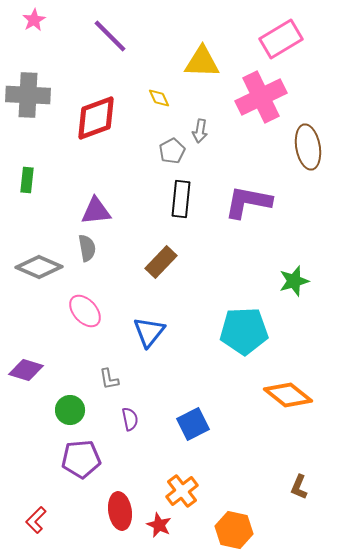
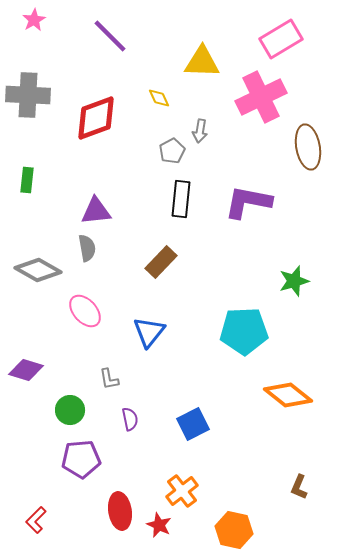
gray diamond: moved 1 px left, 3 px down; rotated 6 degrees clockwise
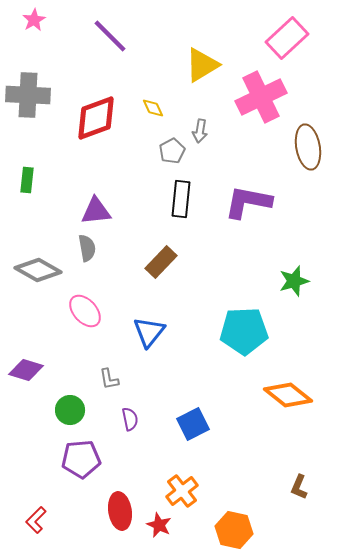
pink rectangle: moved 6 px right, 1 px up; rotated 12 degrees counterclockwise
yellow triangle: moved 3 px down; rotated 33 degrees counterclockwise
yellow diamond: moved 6 px left, 10 px down
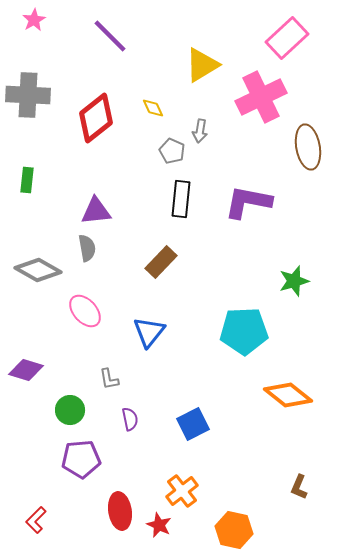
red diamond: rotated 18 degrees counterclockwise
gray pentagon: rotated 20 degrees counterclockwise
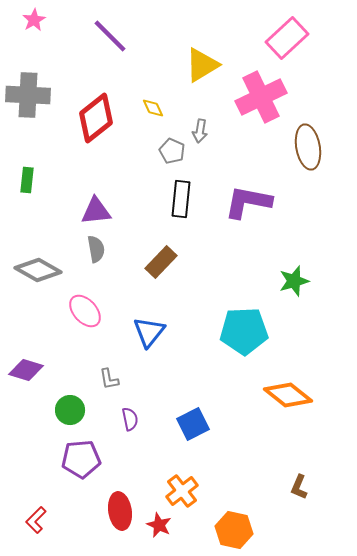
gray semicircle: moved 9 px right, 1 px down
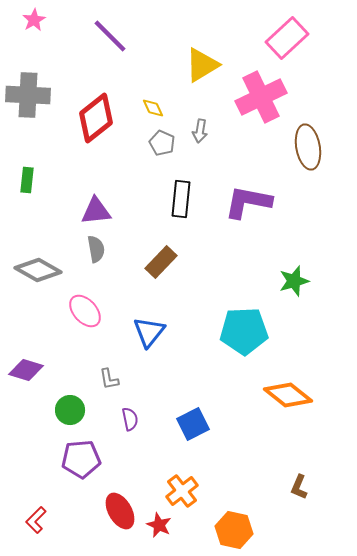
gray pentagon: moved 10 px left, 8 px up
red ellipse: rotated 21 degrees counterclockwise
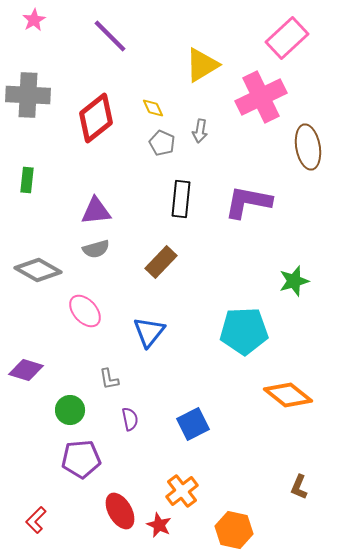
gray semicircle: rotated 84 degrees clockwise
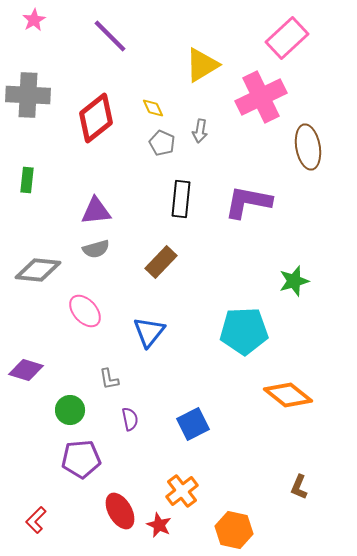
gray diamond: rotated 24 degrees counterclockwise
